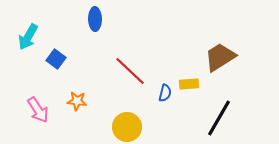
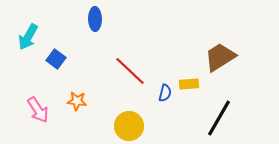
yellow circle: moved 2 px right, 1 px up
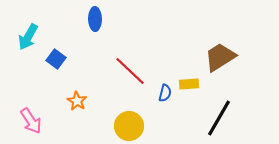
orange star: rotated 24 degrees clockwise
pink arrow: moved 7 px left, 11 px down
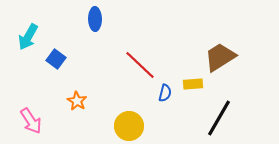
red line: moved 10 px right, 6 px up
yellow rectangle: moved 4 px right
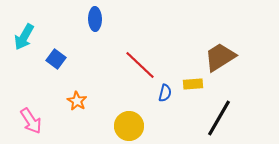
cyan arrow: moved 4 px left
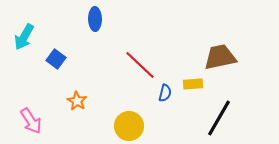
brown trapezoid: rotated 20 degrees clockwise
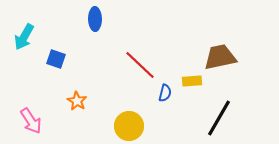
blue square: rotated 18 degrees counterclockwise
yellow rectangle: moved 1 px left, 3 px up
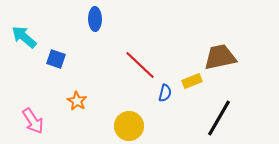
cyan arrow: rotated 100 degrees clockwise
yellow rectangle: rotated 18 degrees counterclockwise
pink arrow: moved 2 px right
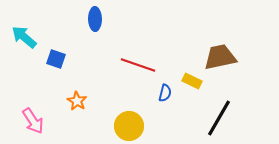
red line: moved 2 px left; rotated 24 degrees counterclockwise
yellow rectangle: rotated 48 degrees clockwise
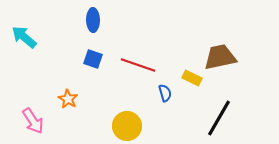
blue ellipse: moved 2 px left, 1 px down
blue square: moved 37 px right
yellow rectangle: moved 3 px up
blue semicircle: rotated 30 degrees counterclockwise
orange star: moved 9 px left, 2 px up
yellow circle: moved 2 px left
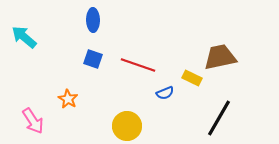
blue semicircle: rotated 84 degrees clockwise
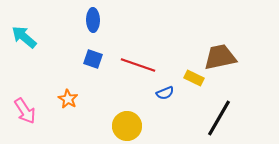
yellow rectangle: moved 2 px right
pink arrow: moved 8 px left, 10 px up
